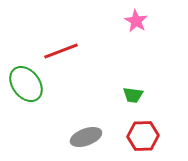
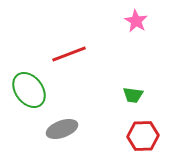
red line: moved 8 px right, 3 px down
green ellipse: moved 3 px right, 6 px down
gray ellipse: moved 24 px left, 8 px up
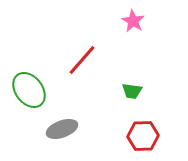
pink star: moved 3 px left
red line: moved 13 px right, 6 px down; rotated 28 degrees counterclockwise
green trapezoid: moved 1 px left, 4 px up
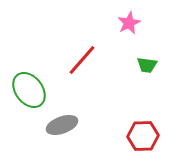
pink star: moved 4 px left, 2 px down; rotated 15 degrees clockwise
green trapezoid: moved 15 px right, 26 px up
gray ellipse: moved 4 px up
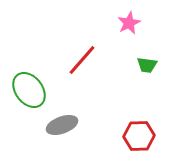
red hexagon: moved 4 px left
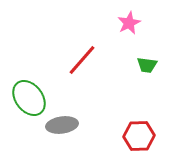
green ellipse: moved 8 px down
gray ellipse: rotated 12 degrees clockwise
